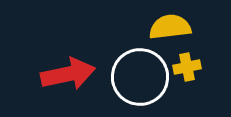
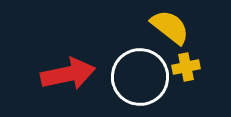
yellow semicircle: rotated 45 degrees clockwise
yellow cross: moved 1 px left
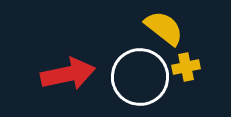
yellow semicircle: moved 6 px left, 1 px down
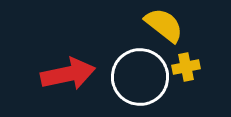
yellow semicircle: moved 3 px up
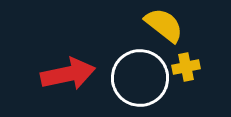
white circle: moved 1 px down
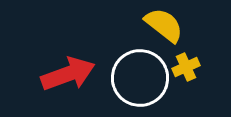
yellow cross: rotated 12 degrees counterclockwise
red arrow: rotated 8 degrees counterclockwise
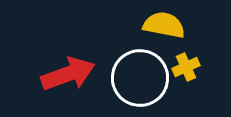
yellow semicircle: rotated 27 degrees counterclockwise
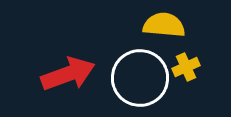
yellow semicircle: rotated 6 degrees counterclockwise
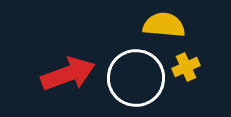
white circle: moved 4 px left
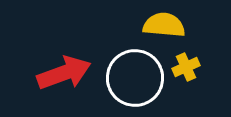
red arrow: moved 4 px left, 1 px up
white circle: moved 1 px left
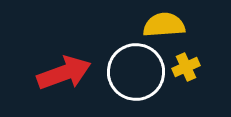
yellow semicircle: rotated 9 degrees counterclockwise
white circle: moved 1 px right, 6 px up
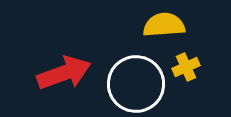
white circle: moved 12 px down
